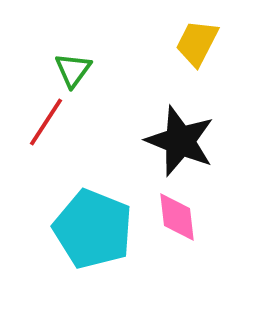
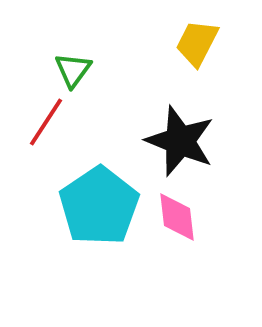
cyan pentagon: moved 6 px right, 23 px up; rotated 16 degrees clockwise
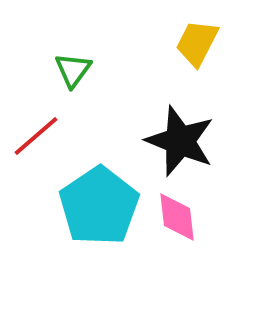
red line: moved 10 px left, 14 px down; rotated 16 degrees clockwise
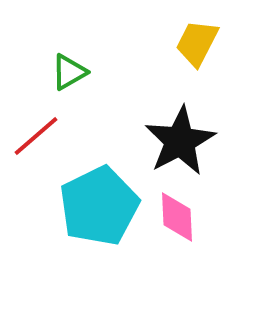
green triangle: moved 4 px left, 2 px down; rotated 24 degrees clockwise
black star: rotated 22 degrees clockwise
cyan pentagon: rotated 8 degrees clockwise
pink diamond: rotated 4 degrees clockwise
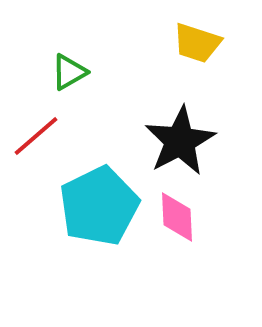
yellow trapezoid: rotated 99 degrees counterclockwise
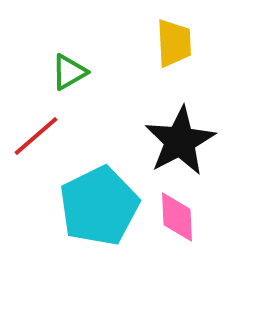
yellow trapezoid: moved 23 px left; rotated 111 degrees counterclockwise
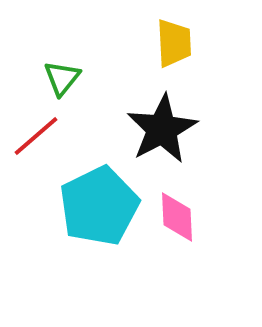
green triangle: moved 7 px left, 6 px down; rotated 21 degrees counterclockwise
black star: moved 18 px left, 12 px up
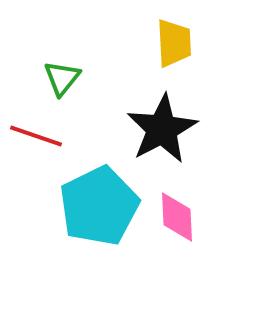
red line: rotated 60 degrees clockwise
